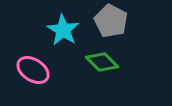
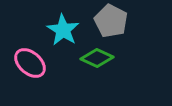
green diamond: moved 5 px left, 4 px up; rotated 20 degrees counterclockwise
pink ellipse: moved 3 px left, 7 px up; rotated 8 degrees clockwise
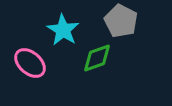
gray pentagon: moved 10 px right
green diamond: rotated 44 degrees counterclockwise
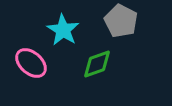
green diamond: moved 6 px down
pink ellipse: moved 1 px right
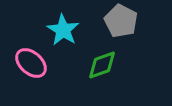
green diamond: moved 5 px right, 1 px down
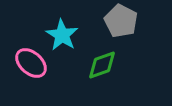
cyan star: moved 1 px left, 5 px down
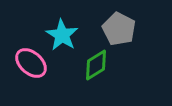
gray pentagon: moved 2 px left, 8 px down
green diamond: moved 6 px left; rotated 12 degrees counterclockwise
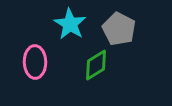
cyan star: moved 8 px right, 11 px up
pink ellipse: moved 4 px right, 1 px up; rotated 48 degrees clockwise
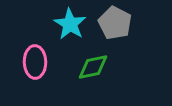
gray pentagon: moved 4 px left, 6 px up
green diamond: moved 3 px left, 2 px down; rotated 20 degrees clockwise
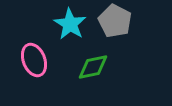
gray pentagon: moved 2 px up
pink ellipse: moved 1 px left, 2 px up; rotated 20 degrees counterclockwise
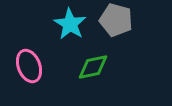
gray pentagon: moved 1 px right, 1 px up; rotated 12 degrees counterclockwise
pink ellipse: moved 5 px left, 6 px down
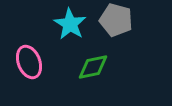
pink ellipse: moved 4 px up
